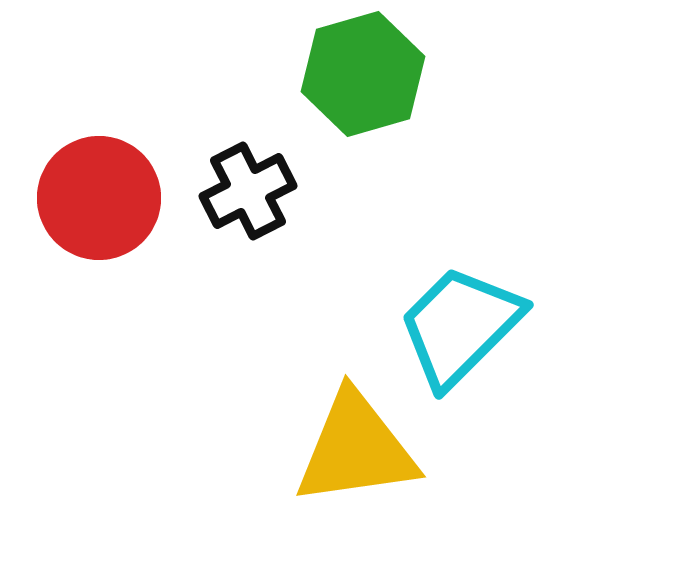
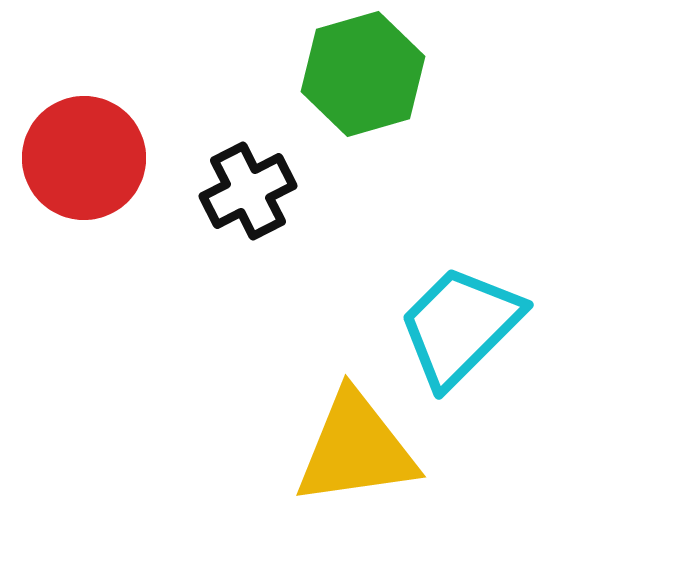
red circle: moved 15 px left, 40 px up
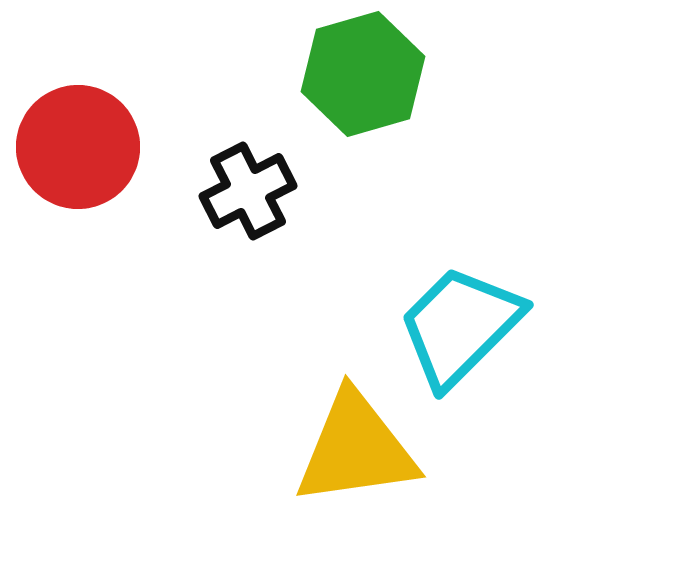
red circle: moved 6 px left, 11 px up
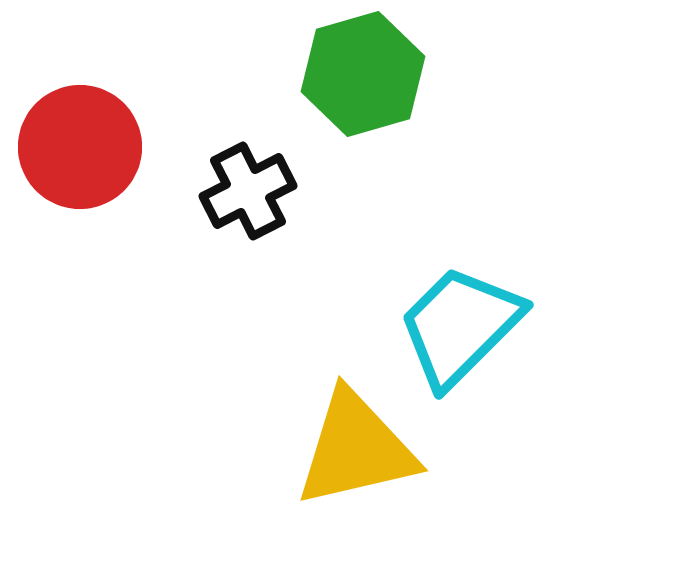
red circle: moved 2 px right
yellow triangle: rotated 5 degrees counterclockwise
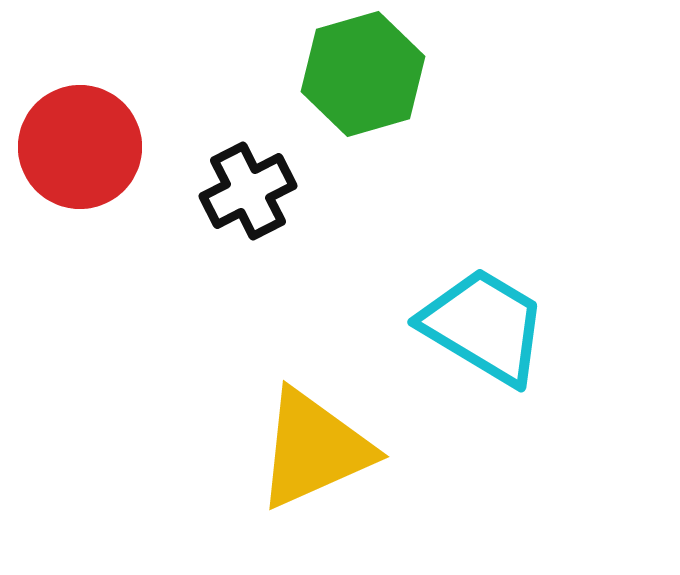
cyan trapezoid: moved 24 px right; rotated 76 degrees clockwise
yellow triangle: moved 42 px left; rotated 11 degrees counterclockwise
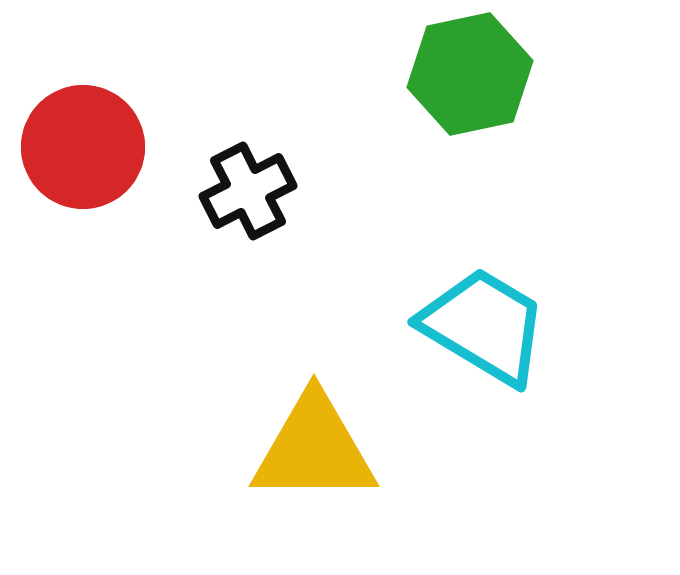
green hexagon: moved 107 px right; rotated 4 degrees clockwise
red circle: moved 3 px right
yellow triangle: rotated 24 degrees clockwise
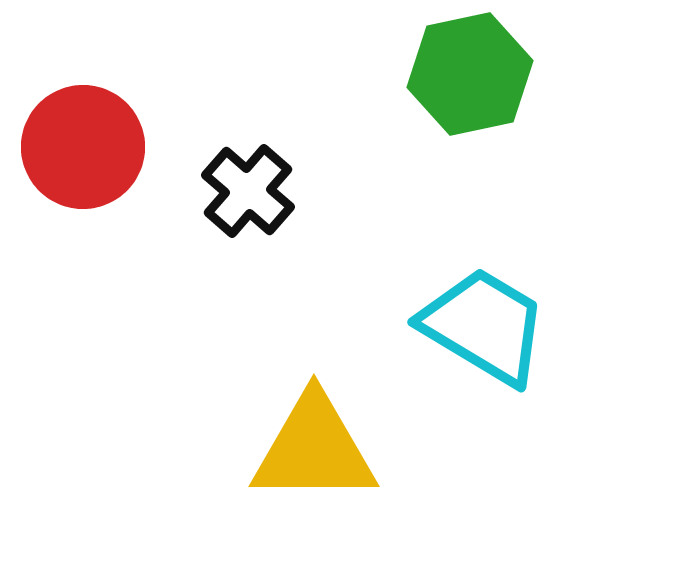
black cross: rotated 22 degrees counterclockwise
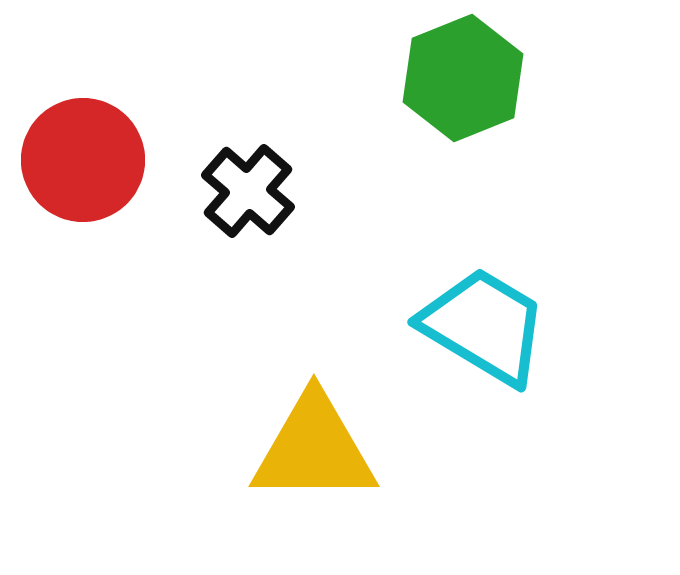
green hexagon: moved 7 px left, 4 px down; rotated 10 degrees counterclockwise
red circle: moved 13 px down
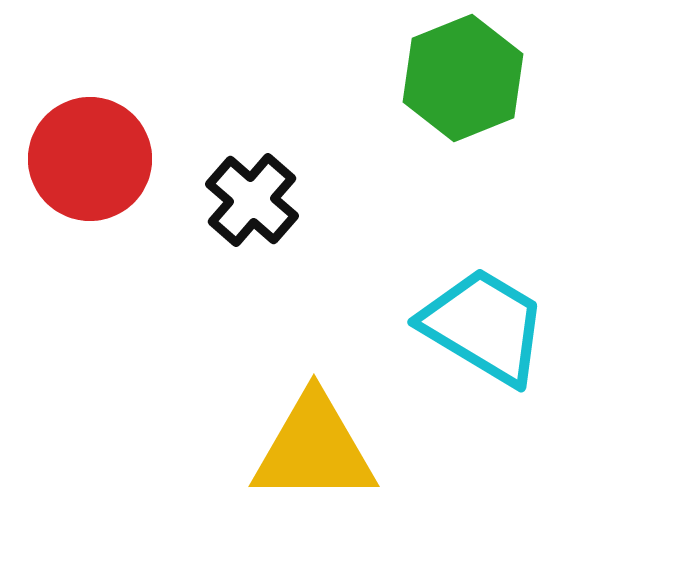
red circle: moved 7 px right, 1 px up
black cross: moved 4 px right, 9 px down
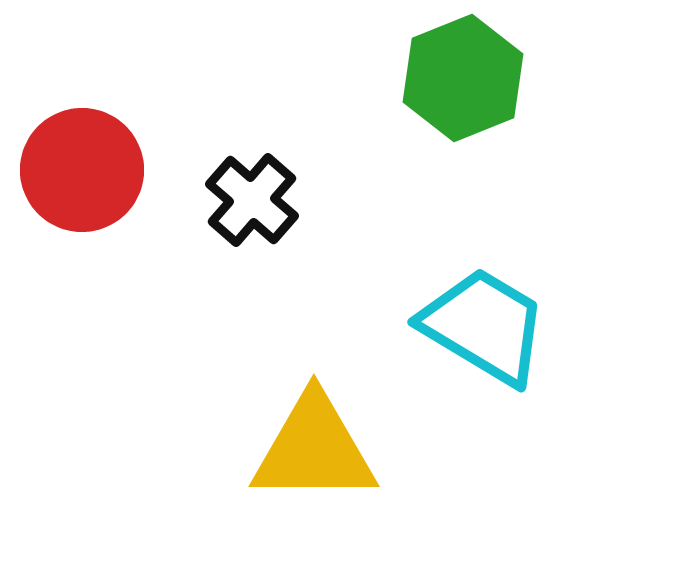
red circle: moved 8 px left, 11 px down
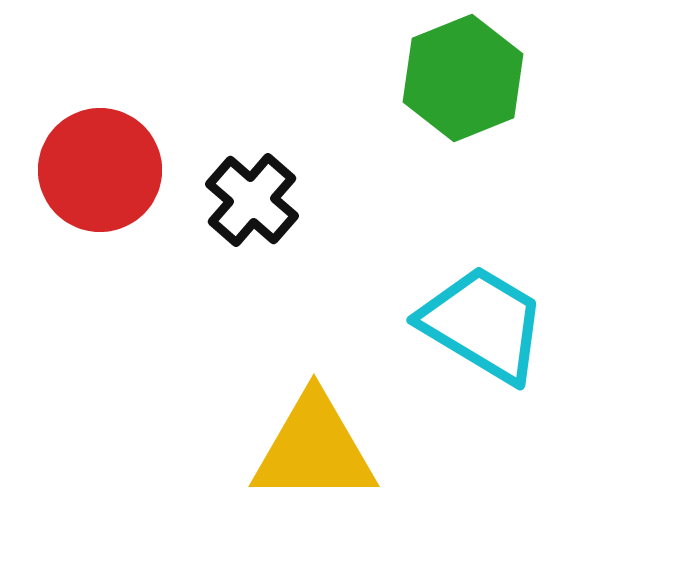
red circle: moved 18 px right
cyan trapezoid: moved 1 px left, 2 px up
